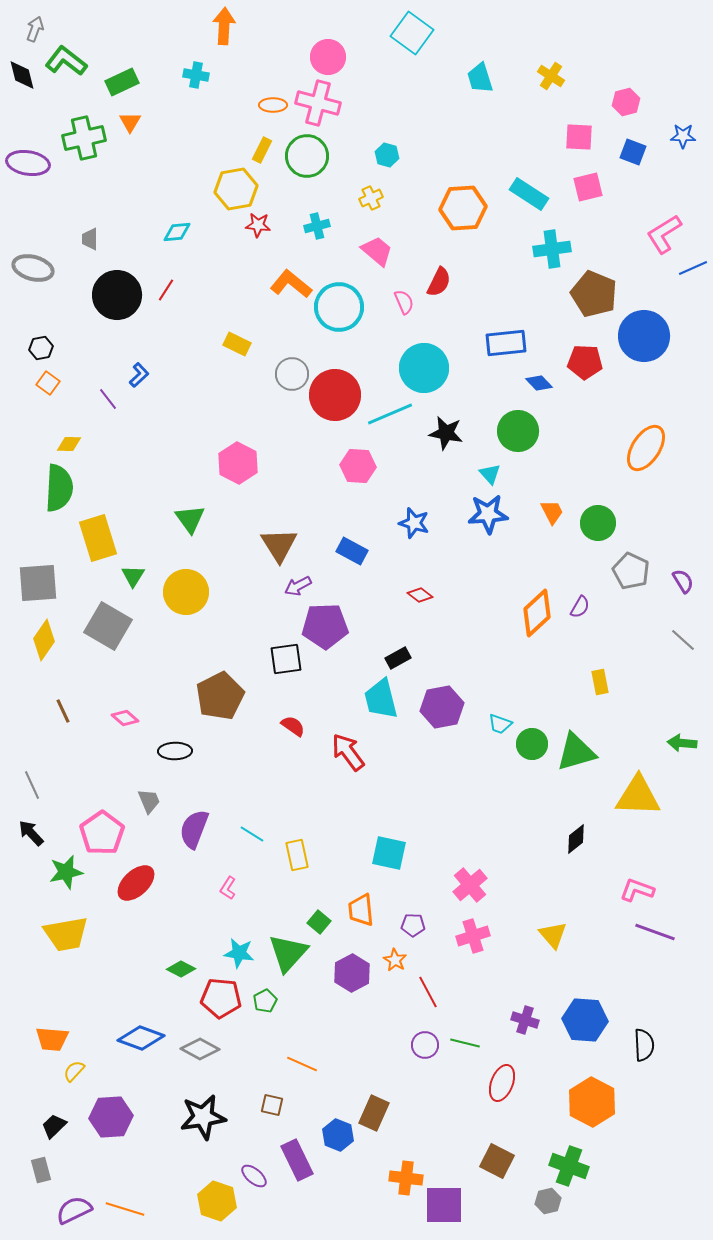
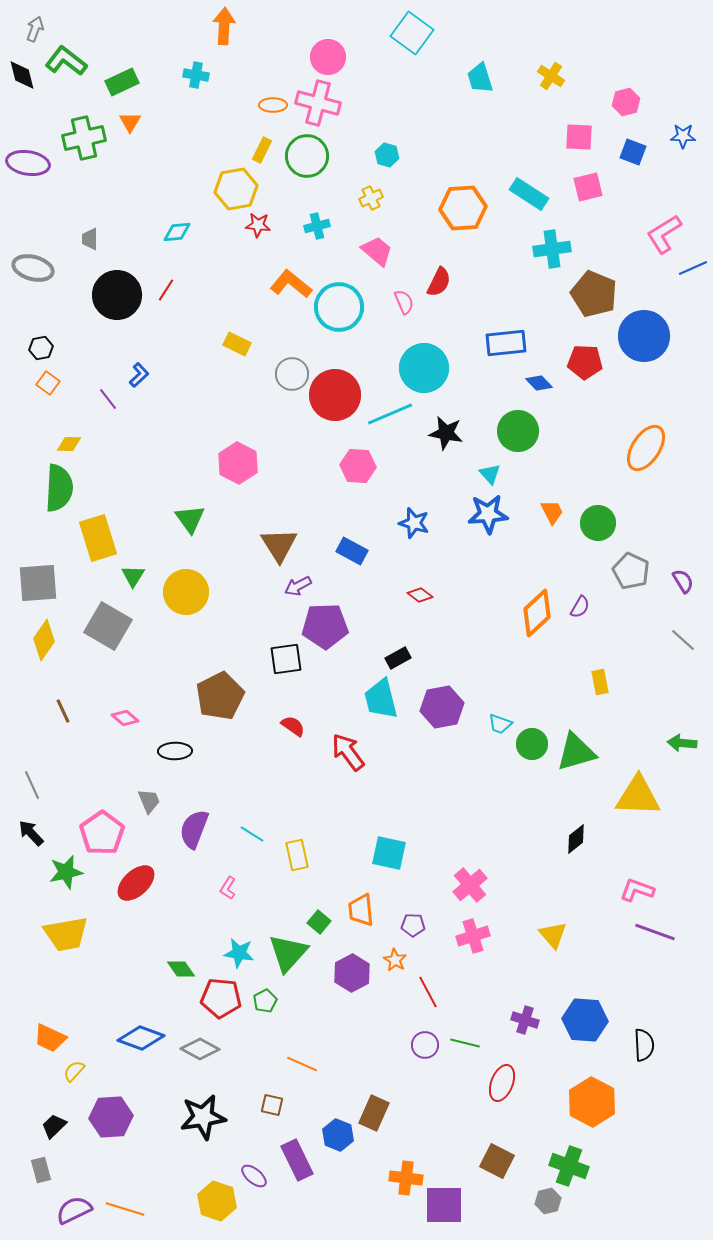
green diamond at (181, 969): rotated 28 degrees clockwise
orange trapezoid at (52, 1039): moved 2 px left, 1 px up; rotated 20 degrees clockwise
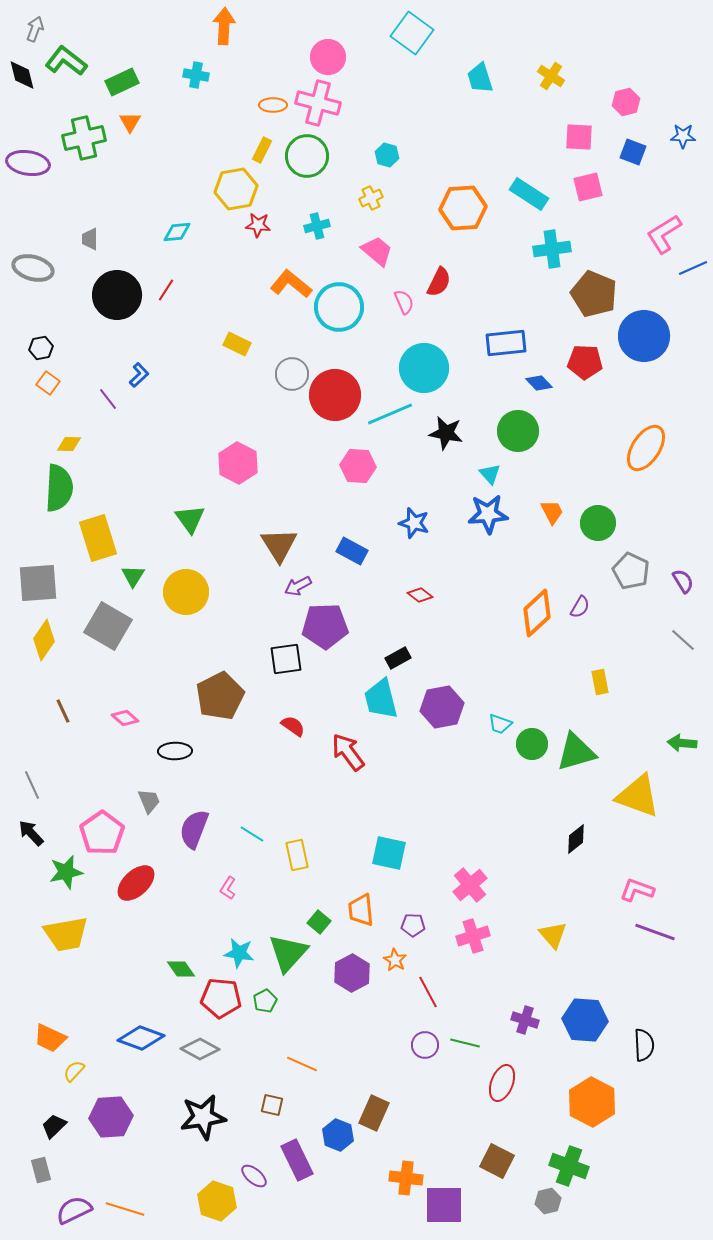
yellow triangle at (638, 796): rotated 18 degrees clockwise
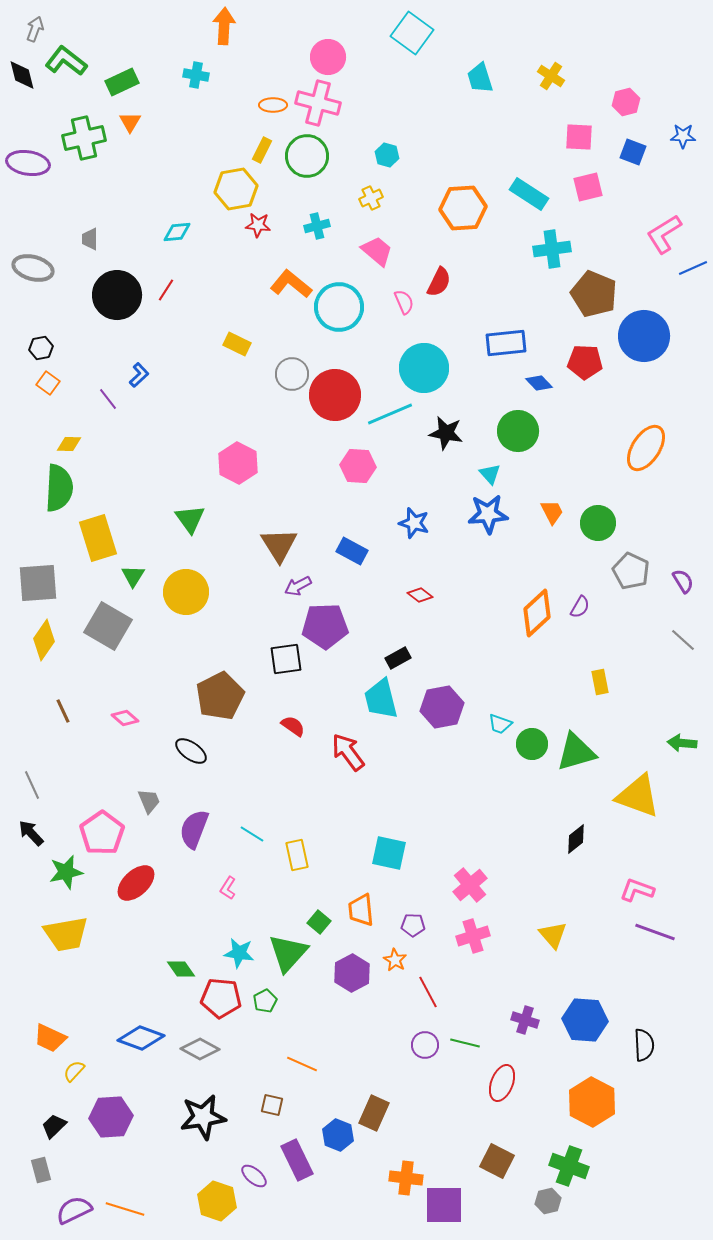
black ellipse at (175, 751): moved 16 px right; rotated 36 degrees clockwise
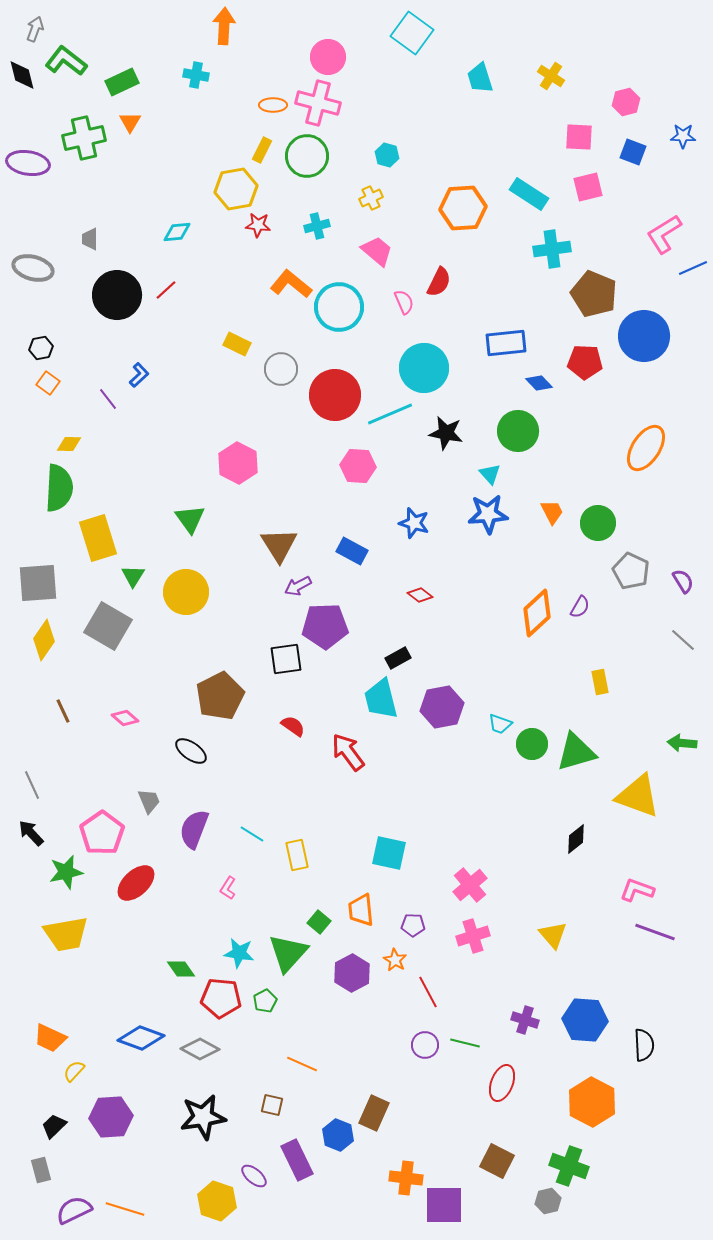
red line at (166, 290): rotated 15 degrees clockwise
gray circle at (292, 374): moved 11 px left, 5 px up
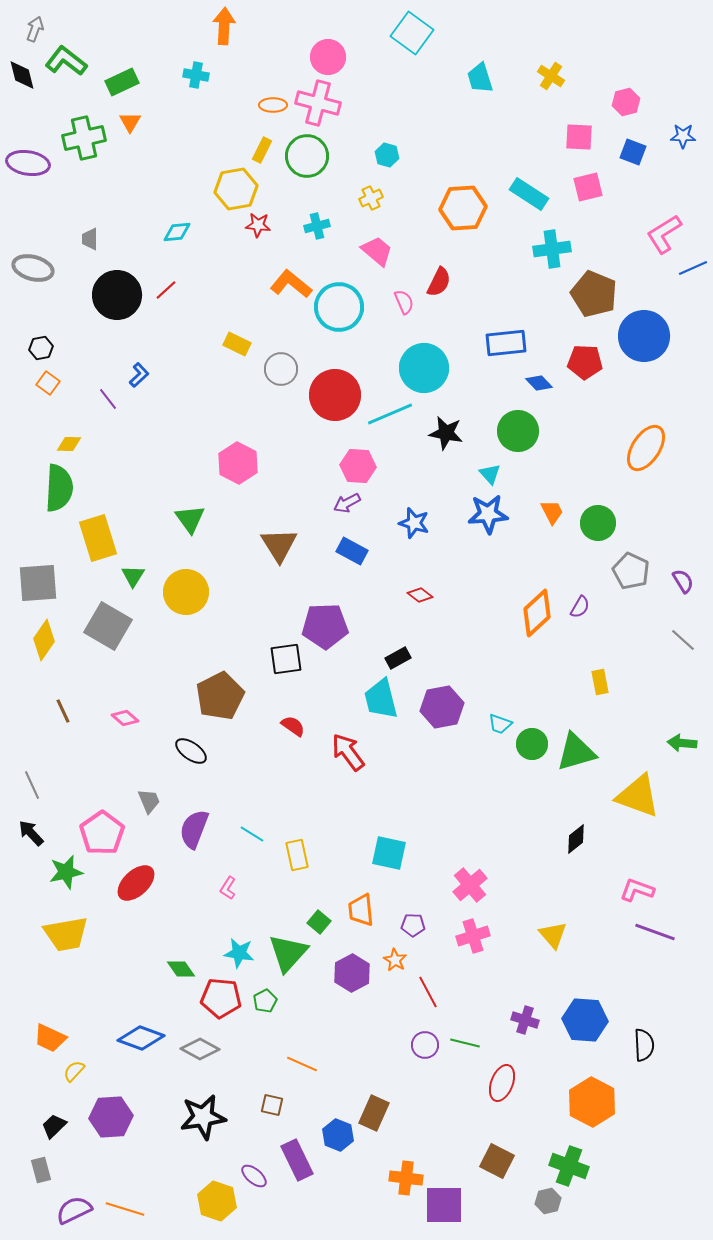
purple arrow at (298, 586): moved 49 px right, 83 px up
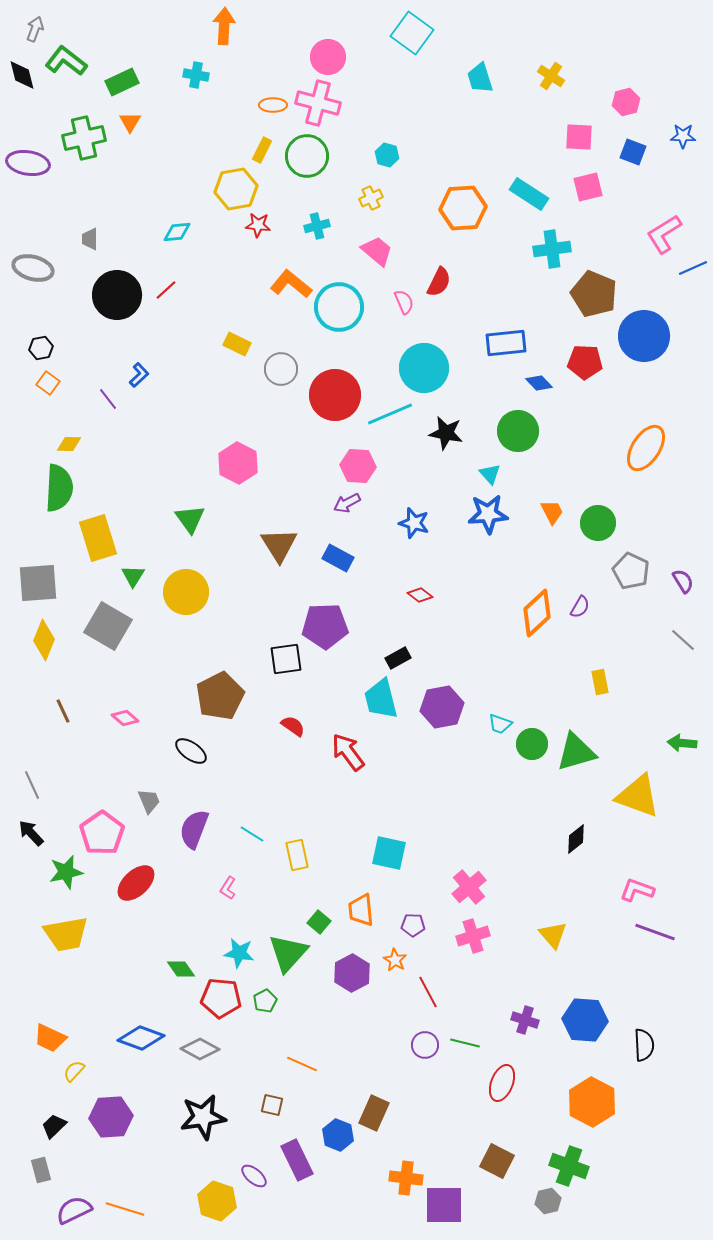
blue rectangle at (352, 551): moved 14 px left, 7 px down
yellow diamond at (44, 640): rotated 12 degrees counterclockwise
pink cross at (470, 885): moved 1 px left, 2 px down
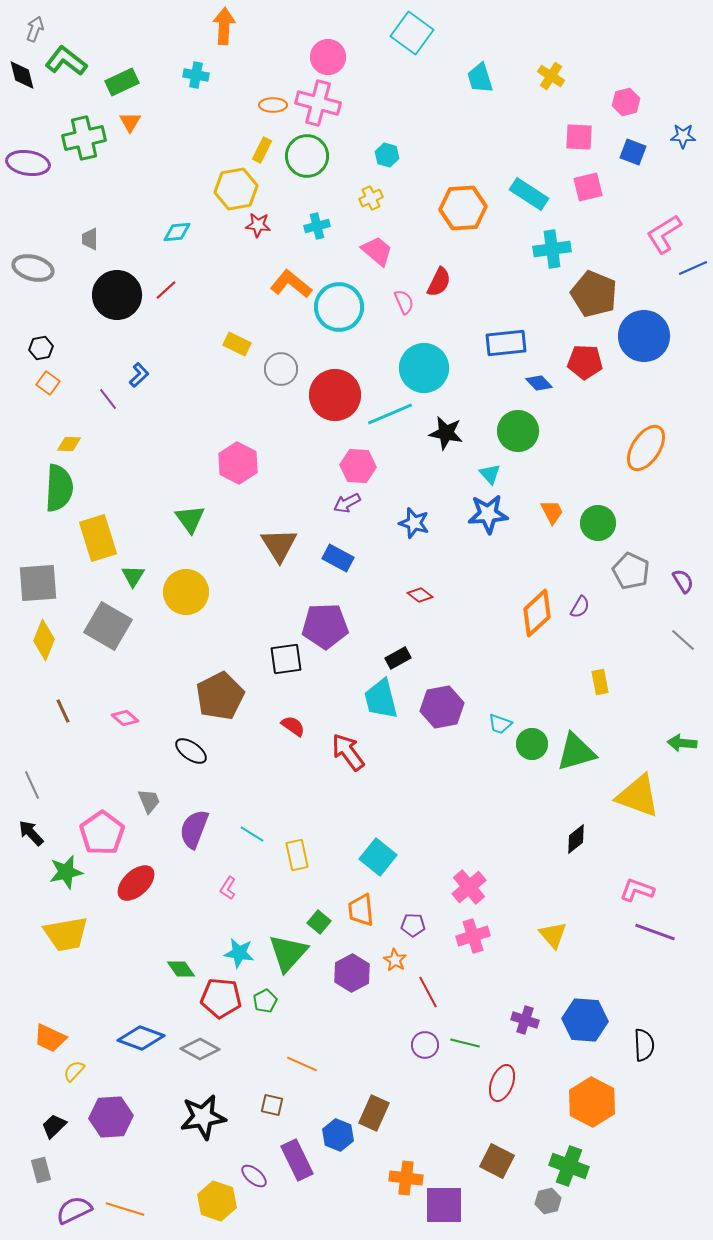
cyan square at (389, 853): moved 11 px left, 4 px down; rotated 27 degrees clockwise
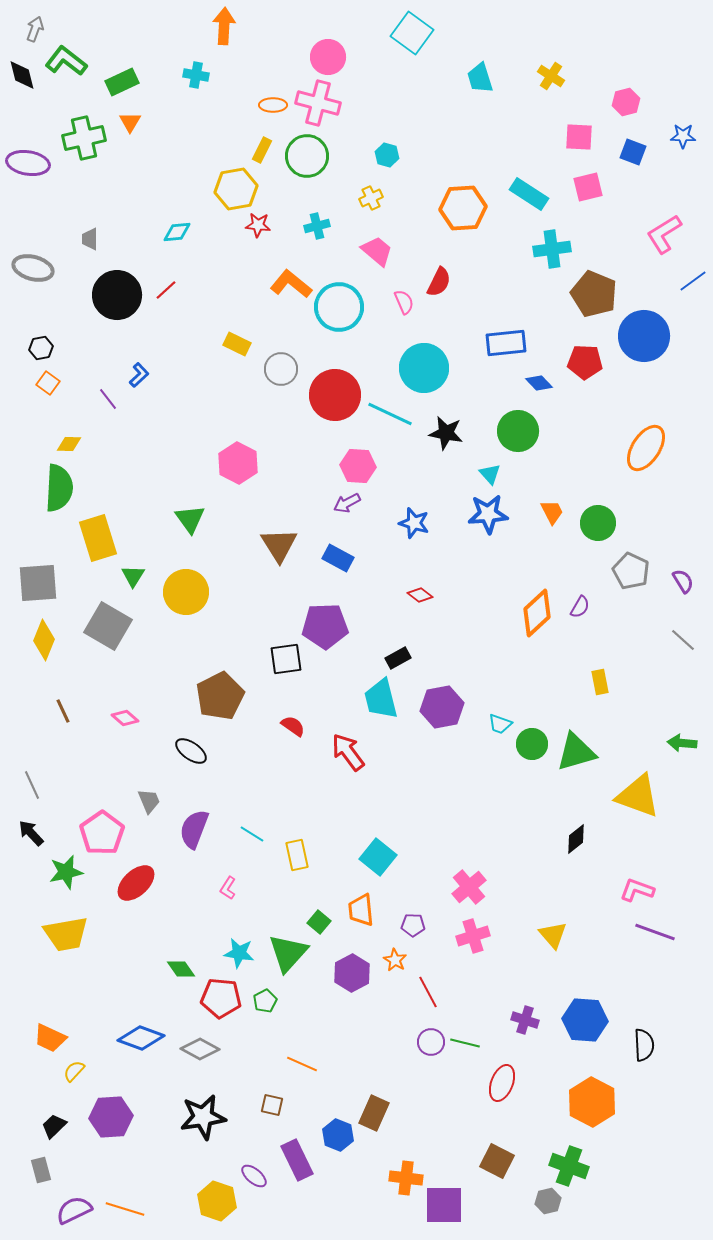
blue line at (693, 268): moved 13 px down; rotated 12 degrees counterclockwise
cyan line at (390, 414): rotated 48 degrees clockwise
purple circle at (425, 1045): moved 6 px right, 3 px up
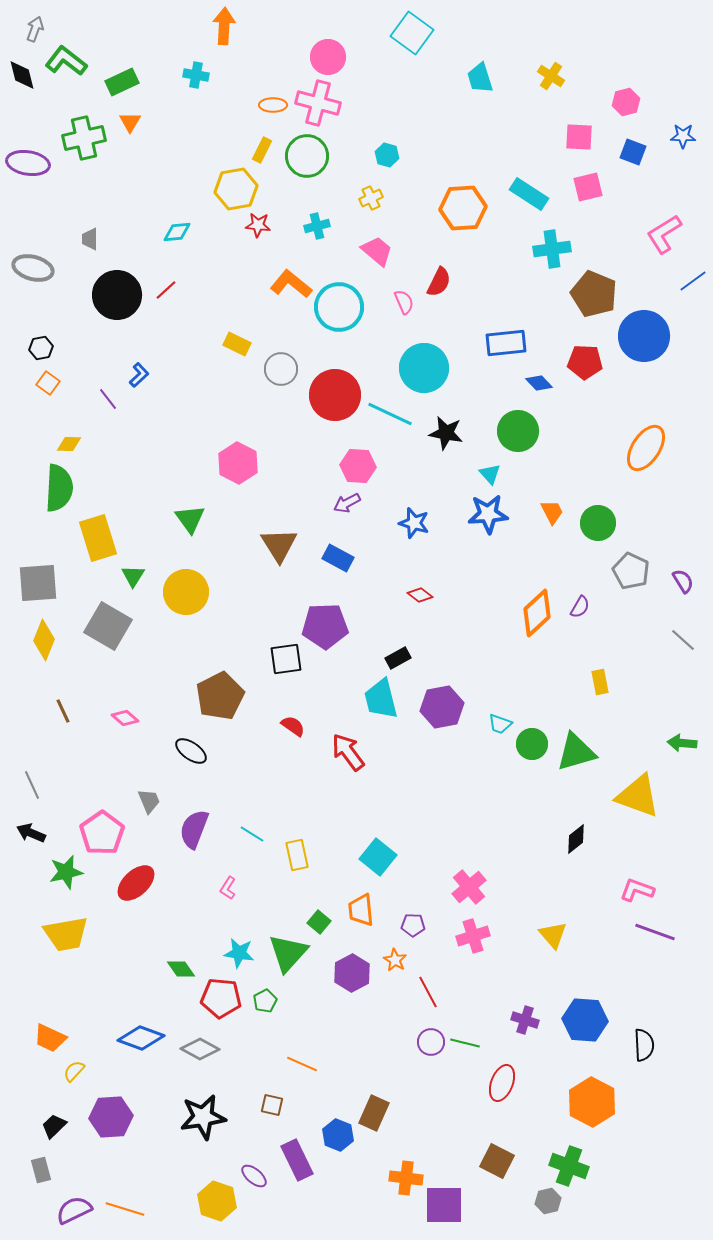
black arrow at (31, 833): rotated 24 degrees counterclockwise
